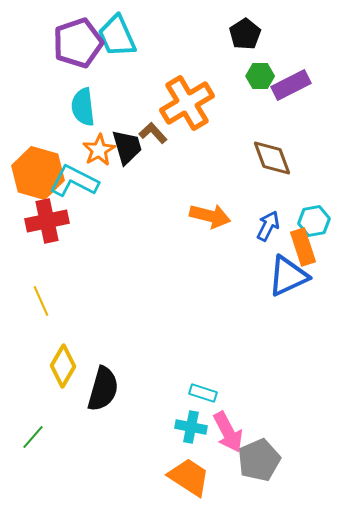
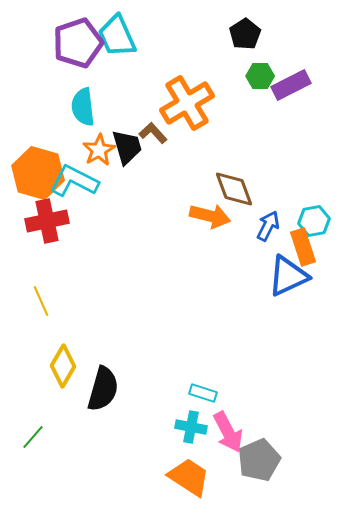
brown diamond: moved 38 px left, 31 px down
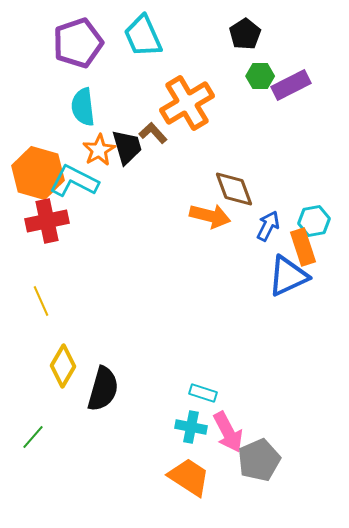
cyan trapezoid: moved 26 px right
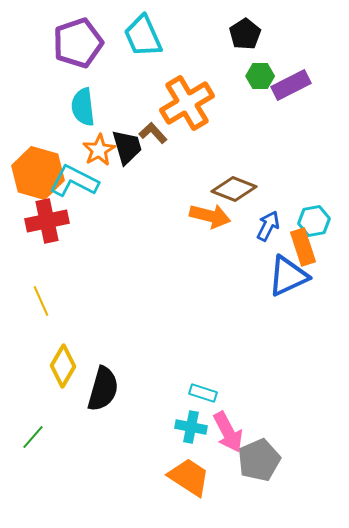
brown diamond: rotated 48 degrees counterclockwise
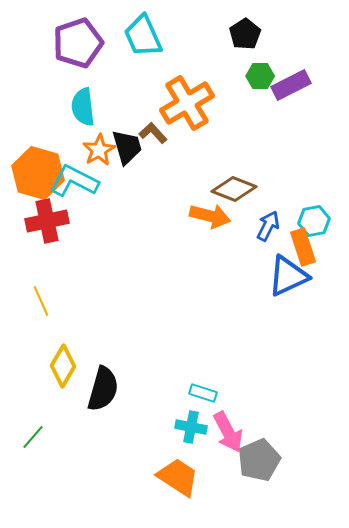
orange trapezoid: moved 11 px left
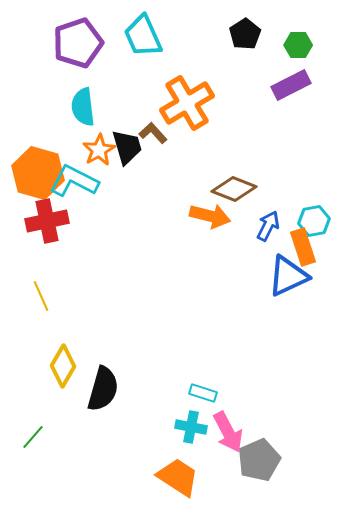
green hexagon: moved 38 px right, 31 px up
yellow line: moved 5 px up
